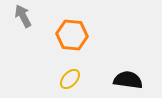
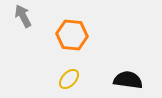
yellow ellipse: moved 1 px left
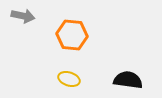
gray arrow: rotated 130 degrees clockwise
yellow ellipse: rotated 65 degrees clockwise
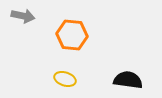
yellow ellipse: moved 4 px left
